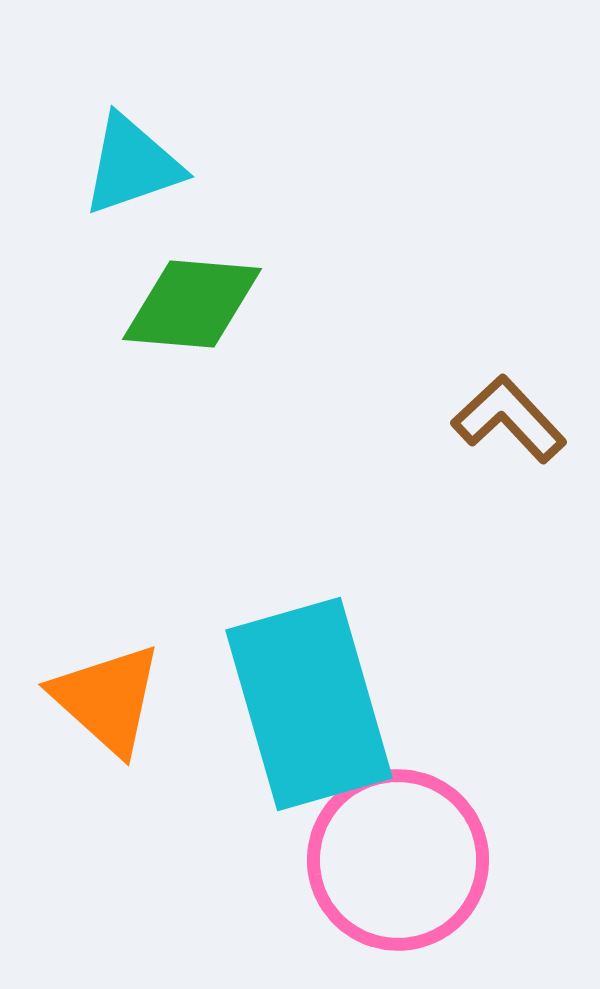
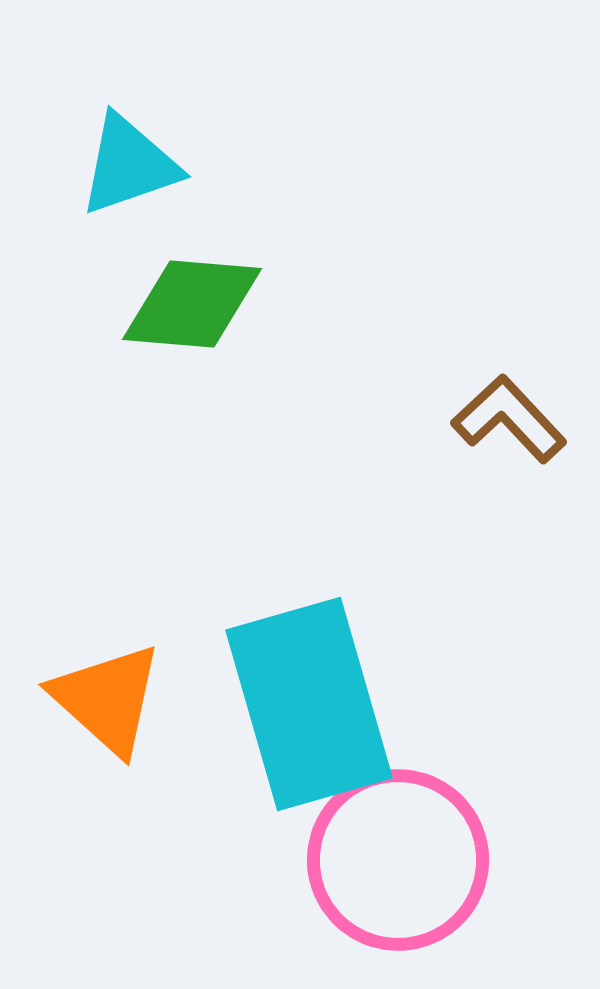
cyan triangle: moved 3 px left
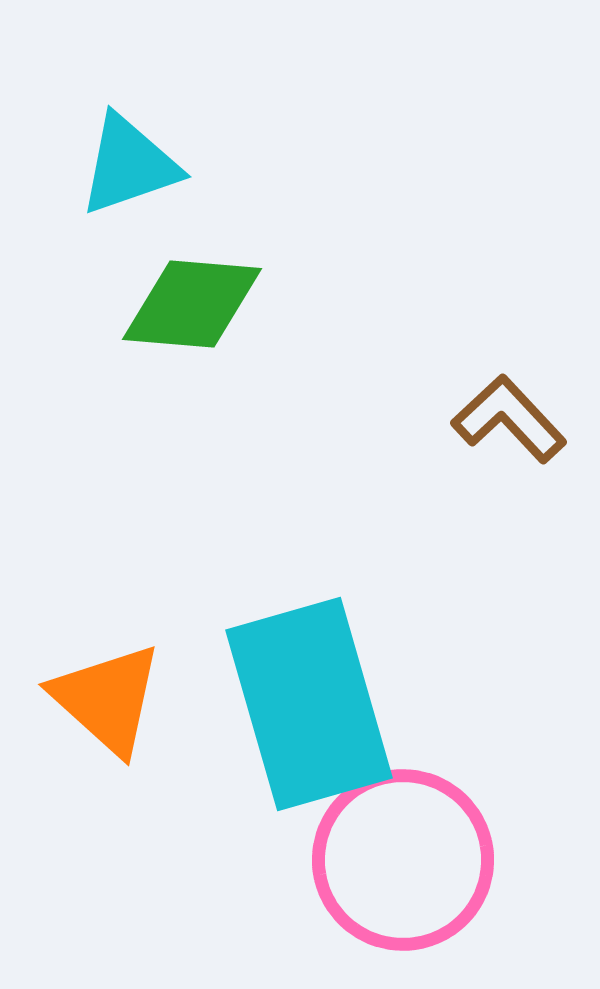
pink circle: moved 5 px right
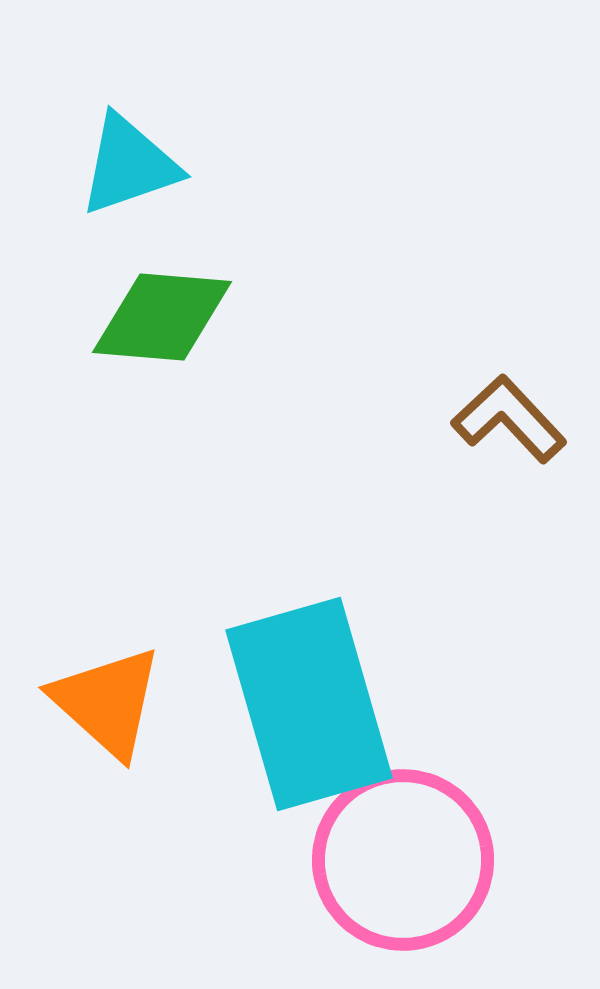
green diamond: moved 30 px left, 13 px down
orange triangle: moved 3 px down
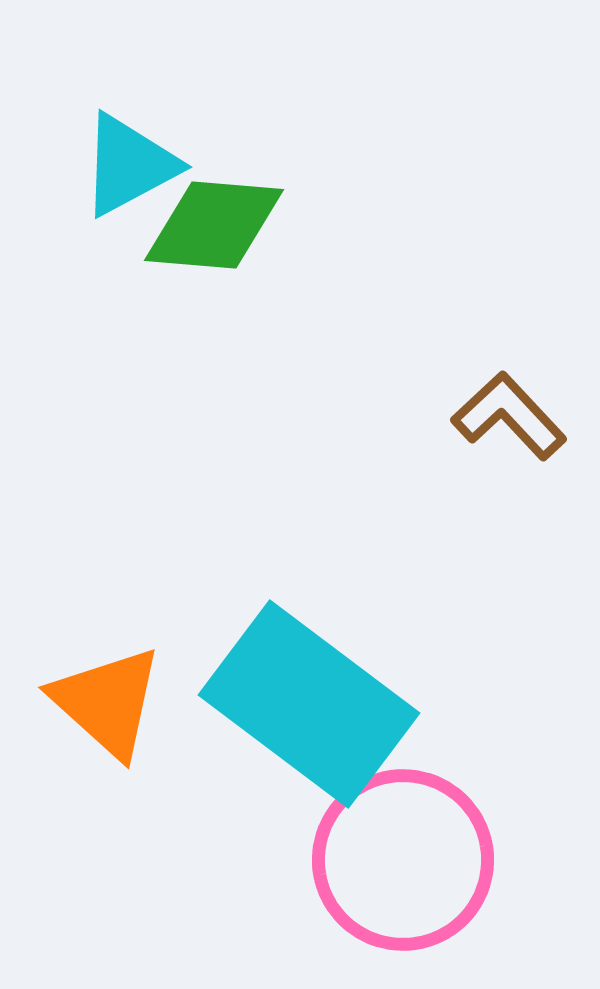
cyan triangle: rotated 9 degrees counterclockwise
green diamond: moved 52 px right, 92 px up
brown L-shape: moved 3 px up
cyan rectangle: rotated 37 degrees counterclockwise
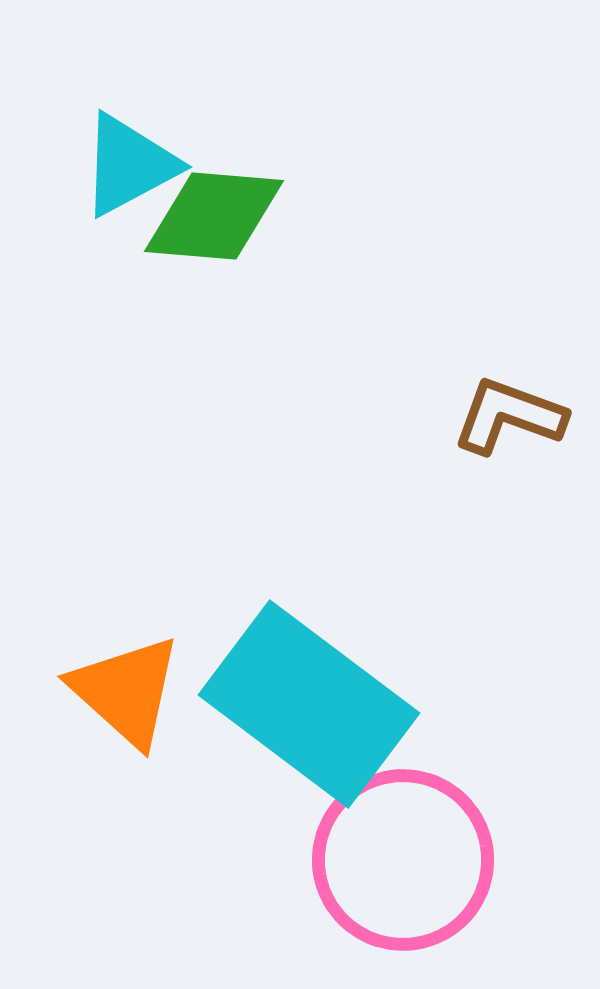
green diamond: moved 9 px up
brown L-shape: rotated 27 degrees counterclockwise
orange triangle: moved 19 px right, 11 px up
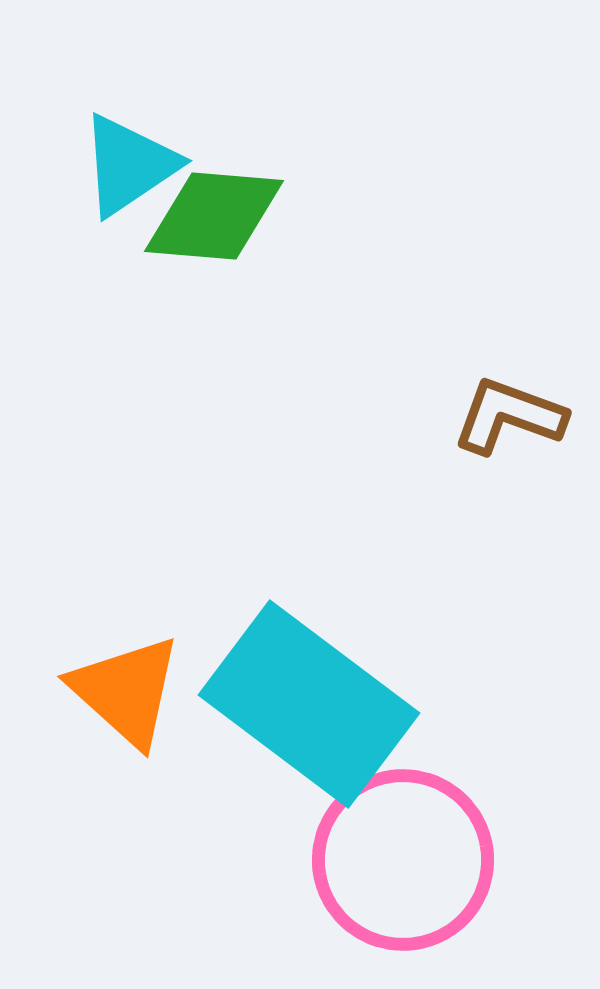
cyan triangle: rotated 6 degrees counterclockwise
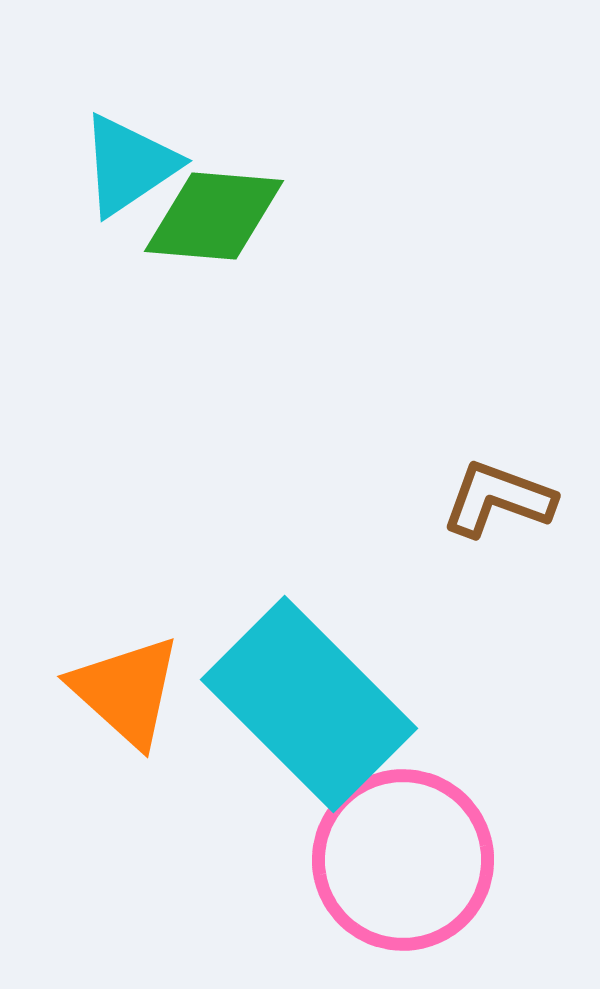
brown L-shape: moved 11 px left, 83 px down
cyan rectangle: rotated 8 degrees clockwise
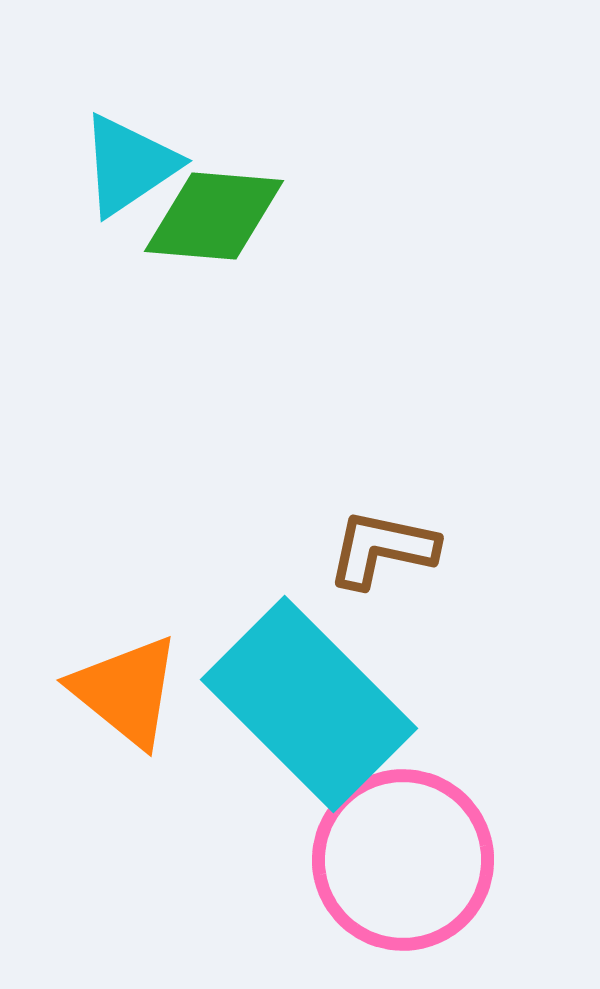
brown L-shape: moved 116 px left, 50 px down; rotated 8 degrees counterclockwise
orange triangle: rotated 3 degrees counterclockwise
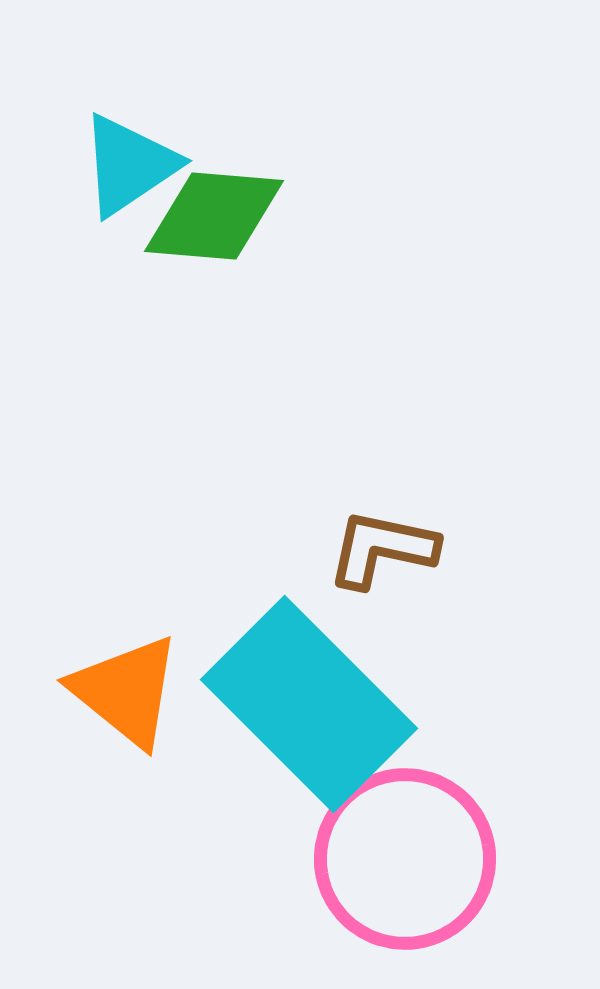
pink circle: moved 2 px right, 1 px up
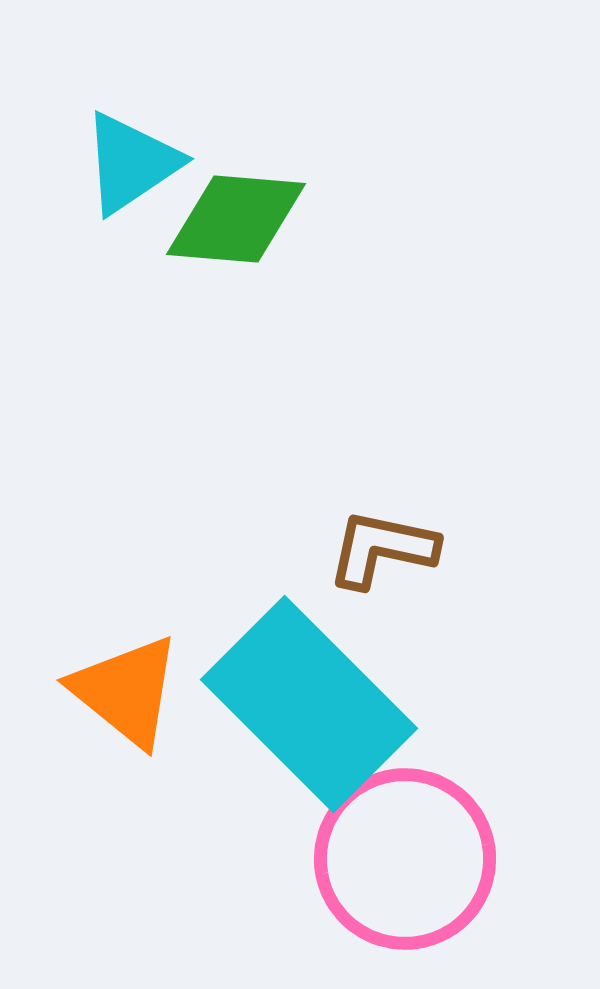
cyan triangle: moved 2 px right, 2 px up
green diamond: moved 22 px right, 3 px down
